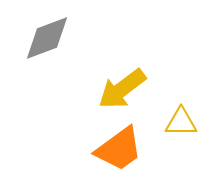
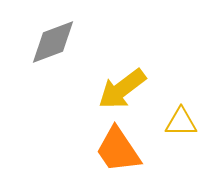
gray diamond: moved 6 px right, 4 px down
orange trapezoid: moved 1 px left, 1 px down; rotated 92 degrees clockwise
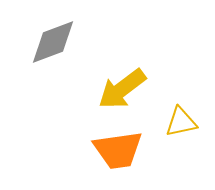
yellow triangle: rotated 12 degrees counterclockwise
orange trapezoid: rotated 64 degrees counterclockwise
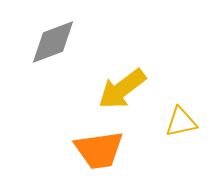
orange trapezoid: moved 19 px left
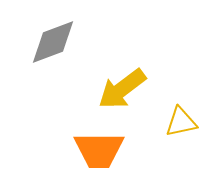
orange trapezoid: rotated 8 degrees clockwise
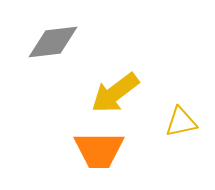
gray diamond: rotated 14 degrees clockwise
yellow arrow: moved 7 px left, 4 px down
